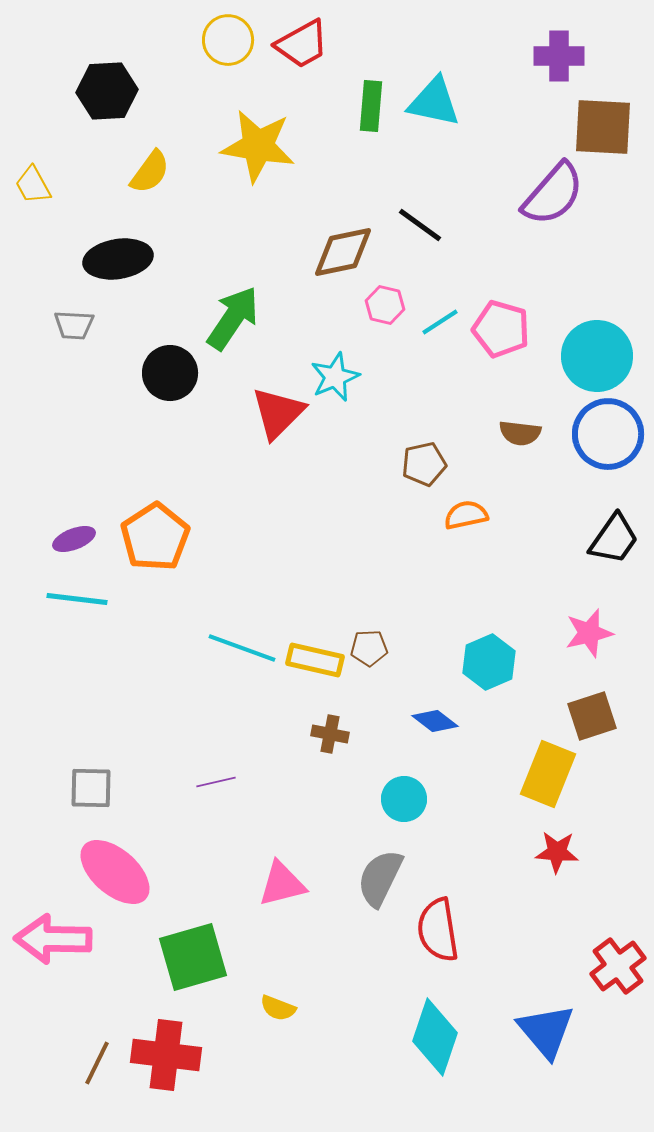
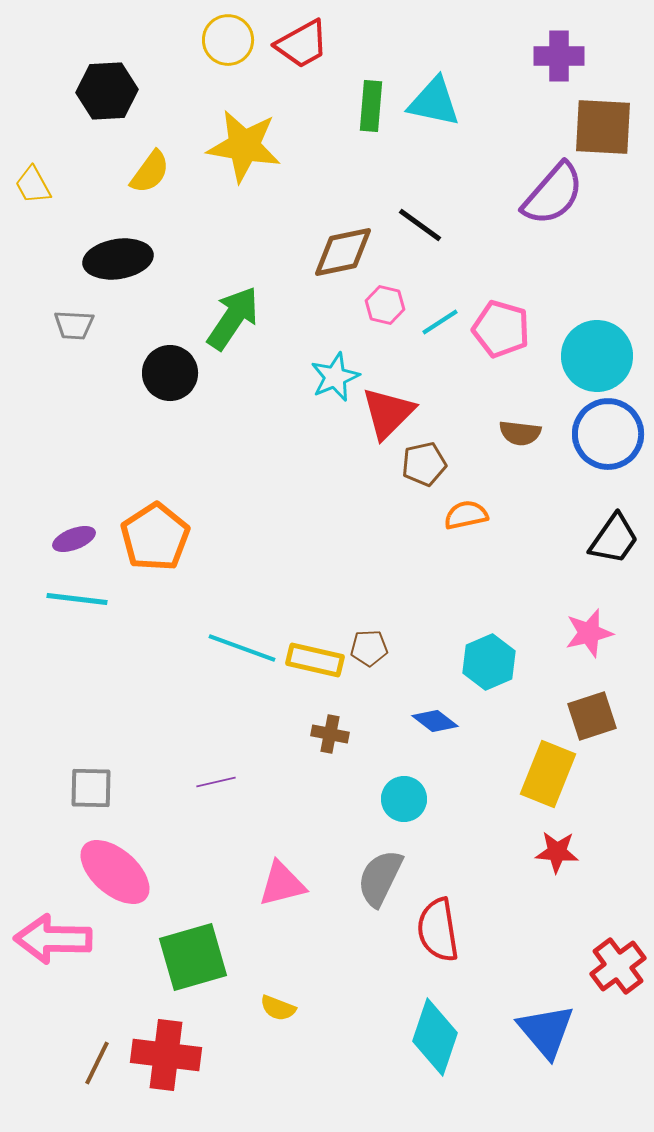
yellow star at (258, 146): moved 14 px left
red triangle at (278, 413): moved 110 px right
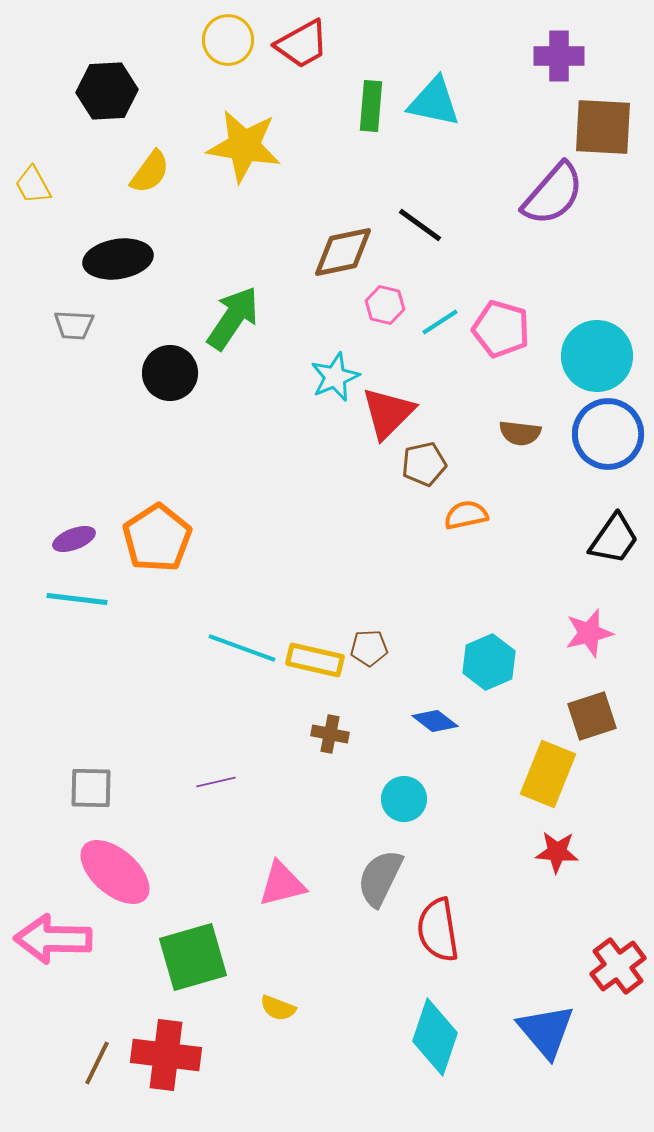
orange pentagon at (155, 537): moved 2 px right, 1 px down
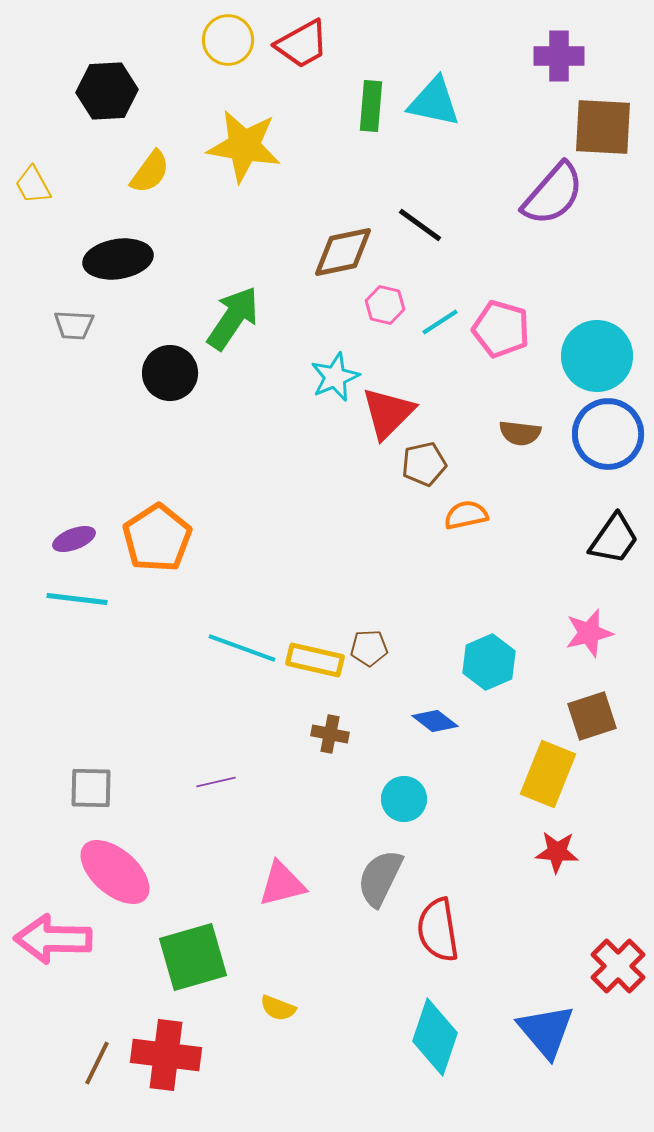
red cross at (618, 966): rotated 8 degrees counterclockwise
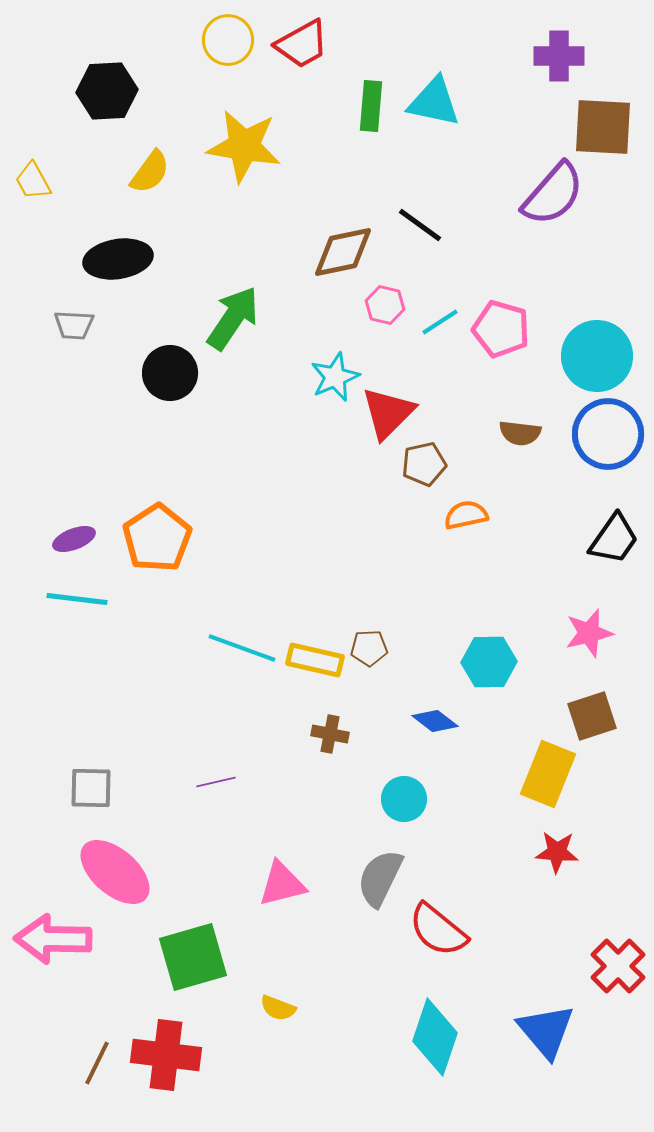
yellow trapezoid at (33, 185): moved 4 px up
cyan hexagon at (489, 662): rotated 22 degrees clockwise
red semicircle at (438, 930): rotated 42 degrees counterclockwise
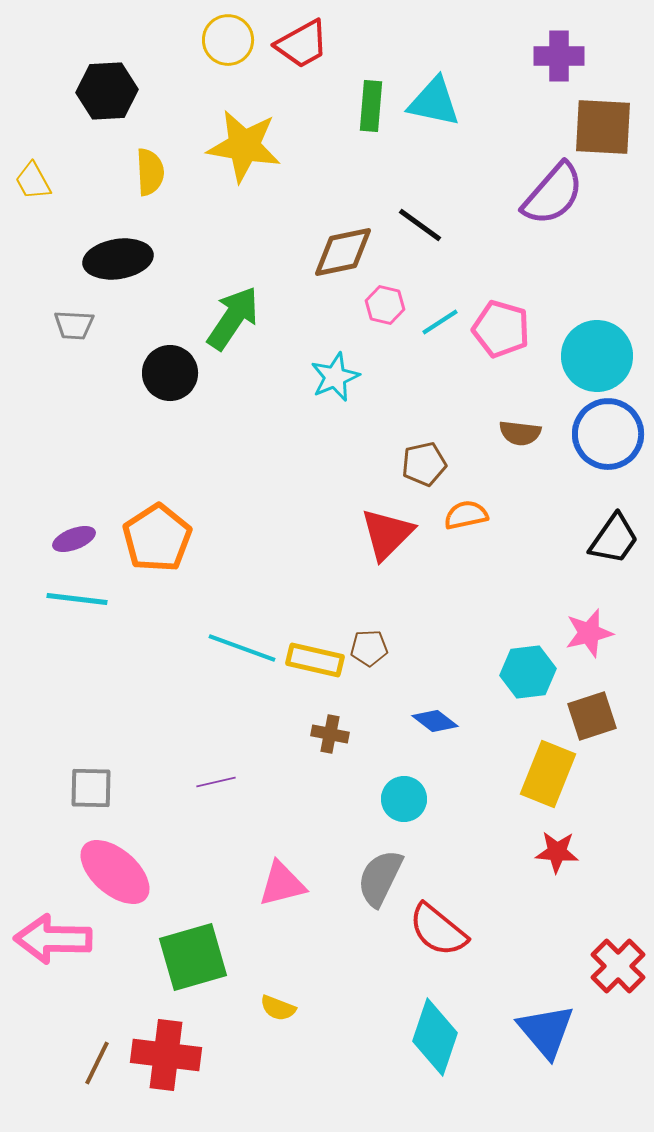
yellow semicircle at (150, 172): rotated 39 degrees counterclockwise
red triangle at (388, 413): moved 1 px left, 121 px down
cyan hexagon at (489, 662): moved 39 px right, 10 px down; rotated 6 degrees counterclockwise
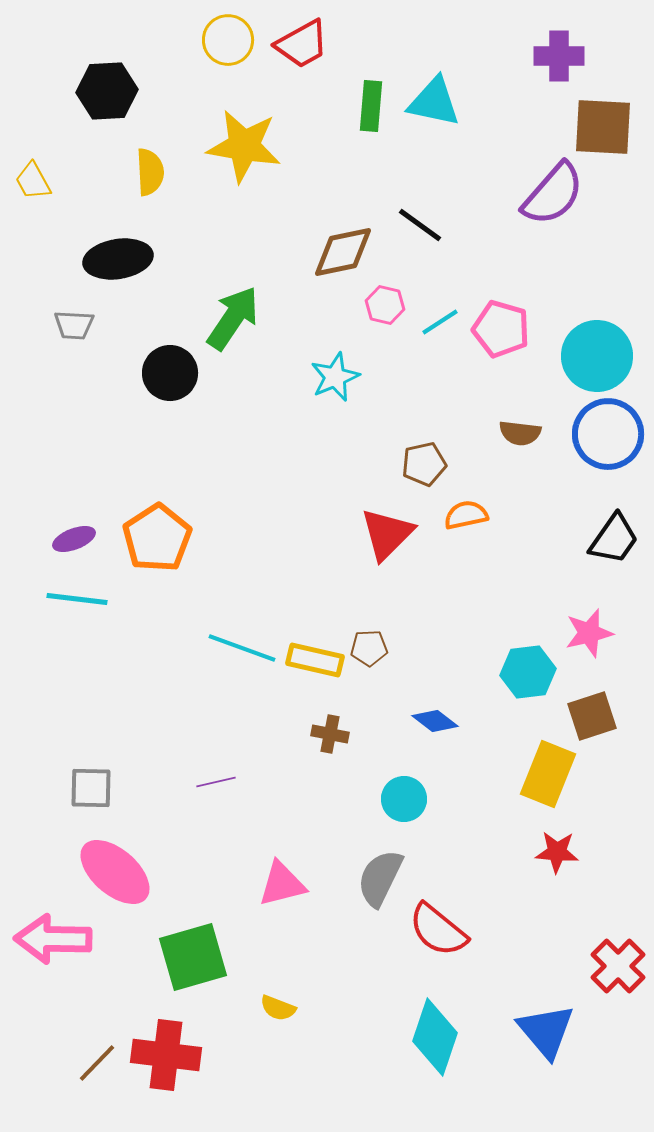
brown line at (97, 1063): rotated 18 degrees clockwise
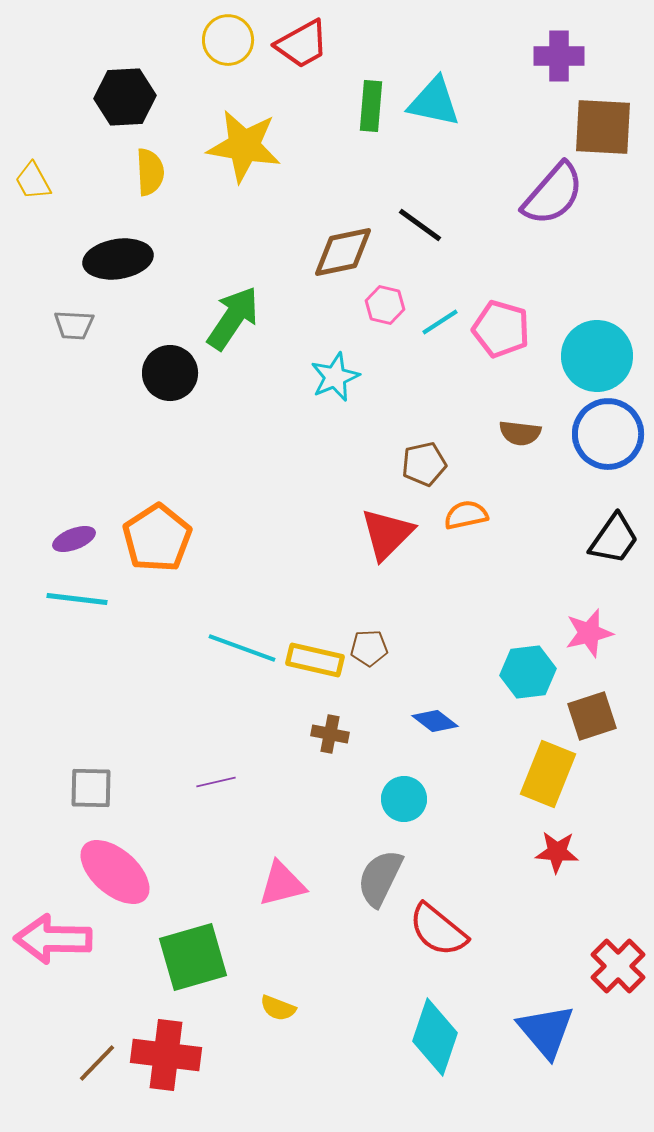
black hexagon at (107, 91): moved 18 px right, 6 px down
